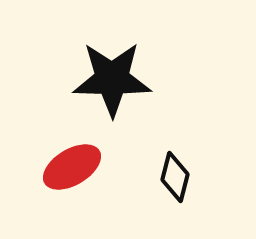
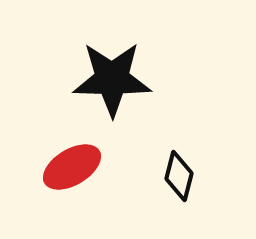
black diamond: moved 4 px right, 1 px up
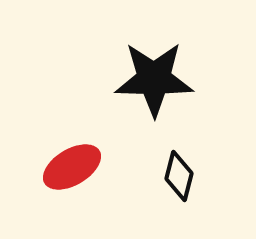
black star: moved 42 px right
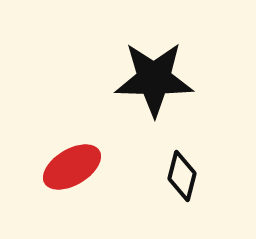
black diamond: moved 3 px right
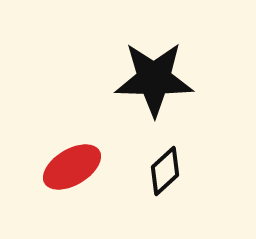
black diamond: moved 17 px left, 5 px up; rotated 33 degrees clockwise
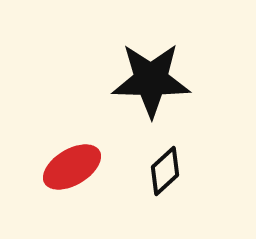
black star: moved 3 px left, 1 px down
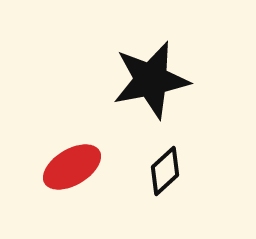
black star: rotated 12 degrees counterclockwise
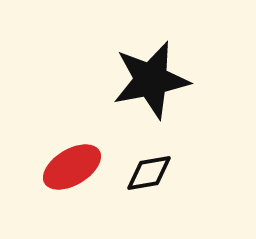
black diamond: moved 16 px left, 2 px down; rotated 33 degrees clockwise
